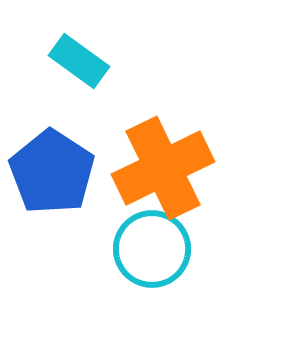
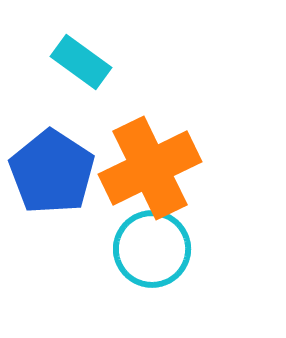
cyan rectangle: moved 2 px right, 1 px down
orange cross: moved 13 px left
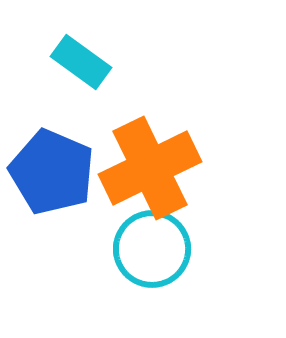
blue pentagon: rotated 10 degrees counterclockwise
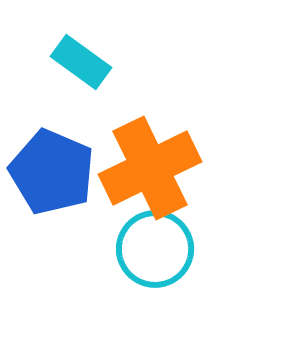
cyan circle: moved 3 px right
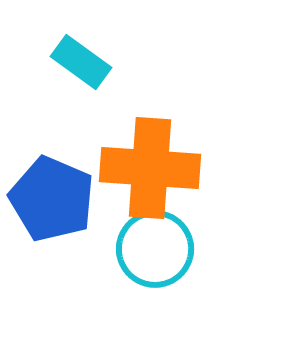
orange cross: rotated 30 degrees clockwise
blue pentagon: moved 27 px down
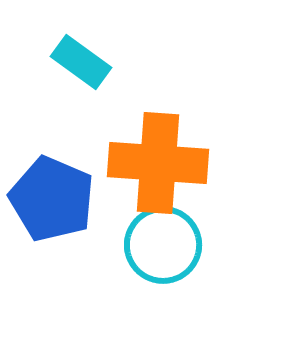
orange cross: moved 8 px right, 5 px up
cyan circle: moved 8 px right, 4 px up
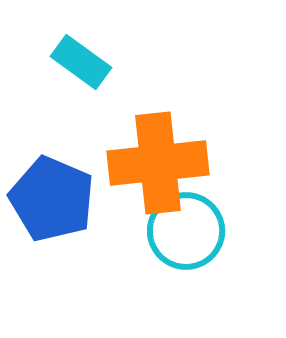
orange cross: rotated 10 degrees counterclockwise
cyan circle: moved 23 px right, 14 px up
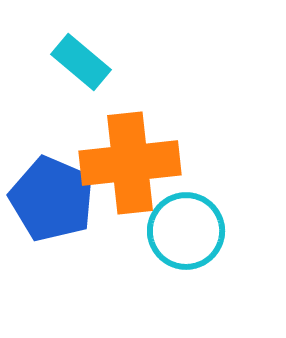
cyan rectangle: rotated 4 degrees clockwise
orange cross: moved 28 px left
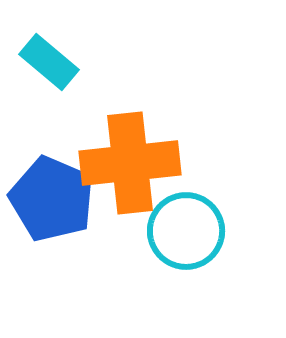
cyan rectangle: moved 32 px left
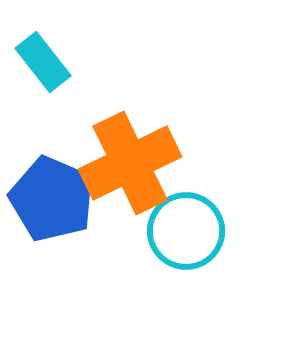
cyan rectangle: moved 6 px left; rotated 12 degrees clockwise
orange cross: rotated 20 degrees counterclockwise
